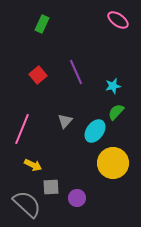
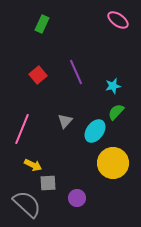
gray square: moved 3 px left, 4 px up
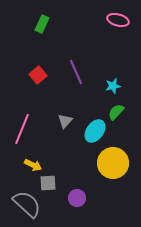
pink ellipse: rotated 20 degrees counterclockwise
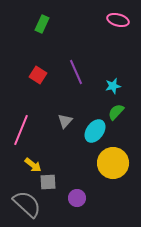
red square: rotated 18 degrees counterclockwise
pink line: moved 1 px left, 1 px down
yellow arrow: rotated 12 degrees clockwise
gray square: moved 1 px up
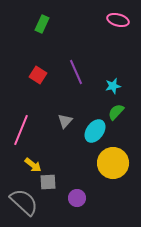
gray semicircle: moved 3 px left, 2 px up
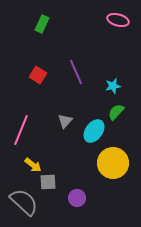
cyan ellipse: moved 1 px left
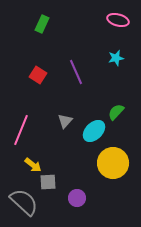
cyan star: moved 3 px right, 28 px up
cyan ellipse: rotated 10 degrees clockwise
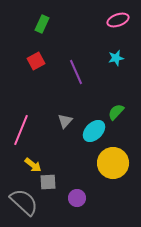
pink ellipse: rotated 35 degrees counterclockwise
red square: moved 2 px left, 14 px up; rotated 30 degrees clockwise
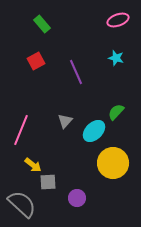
green rectangle: rotated 66 degrees counterclockwise
cyan star: rotated 28 degrees clockwise
gray semicircle: moved 2 px left, 2 px down
